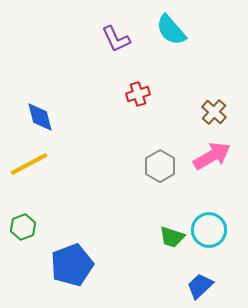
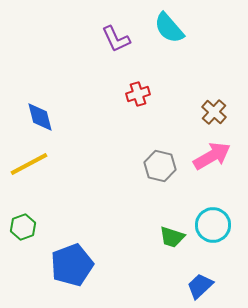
cyan semicircle: moved 2 px left, 2 px up
gray hexagon: rotated 16 degrees counterclockwise
cyan circle: moved 4 px right, 5 px up
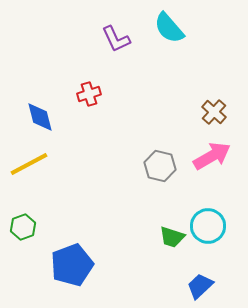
red cross: moved 49 px left
cyan circle: moved 5 px left, 1 px down
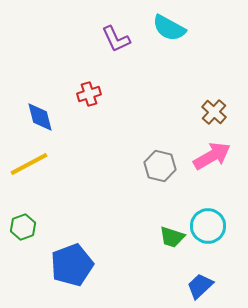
cyan semicircle: rotated 20 degrees counterclockwise
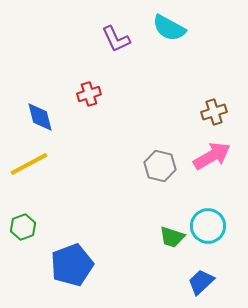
brown cross: rotated 30 degrees clockwise
blue trapezoid: moved 1 px right, 4 px up
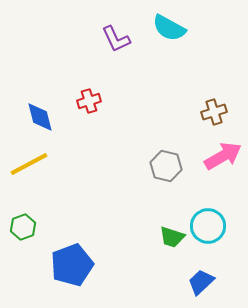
red cross: moved 7 px down
pink arrow: moved 11 px right
gray hexagon: moved 6 px right
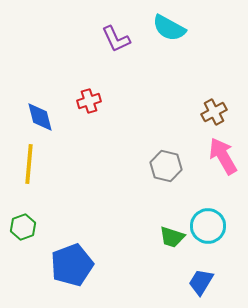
brown cross: rotated 10 degrees counterclockwise
pink arrow: rotated 90 degrees counterclockwise
yellow line: rotated 57 degrees counterclockwise
blue trapezoid: rotated 16 degrees counterclockwise
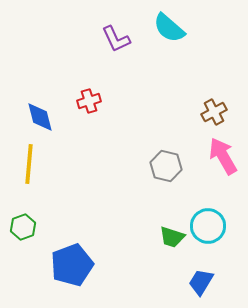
cyan semicircle: rotated 12 degrees clockwise
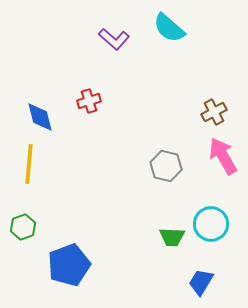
purple L-shape: moved 2 px left; rotated 24 degrees counterclockwise
cyan circle: moved 3 px right, 2 px up
green trapezoid: rotated 16 degrees counterclockwise
blue pentagon: moved 3 px left
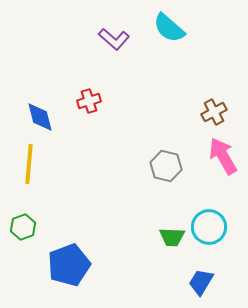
cyan circle: moved 2 px left, 3 px down
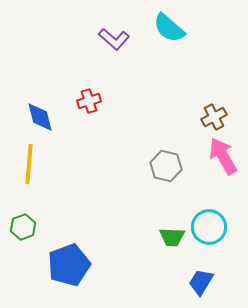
brown cross: moved 5 px down
